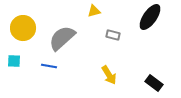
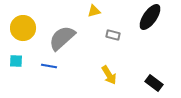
cyan square: moved 2 px right
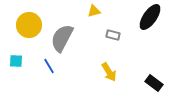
yellow circle: moved 6 px right, 3 px up
gray semicircle: rotated 20 degrees counterclockwise
blue line: rotated 49 degrees clockwise
yellow arrow: moved 3 px up
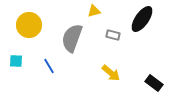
black ellipse: moved 8 px left, 2 px down
gray semicircle: moved 10 px right; rotated 8 degrees counterclockwise
yellow arrow: moved 2 px right, 1 px down; rotated 18 degrees counterclockwise
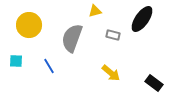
yellow triangle: moved 1 px right
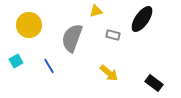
yellow triangle: moved 1 px right
cyan square: rotated 32 degrees counterclockwise
yellow arrow: moved 2 px left
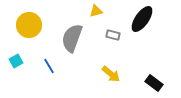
yellow arrow: moved 2 px right, 1 px down
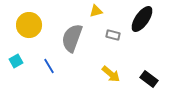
black rectangle: moved 5 px left, 4 px up
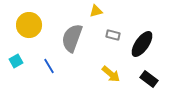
black ellipse: moved 25 px down
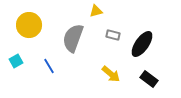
gray semicircle: moved 1 px right
